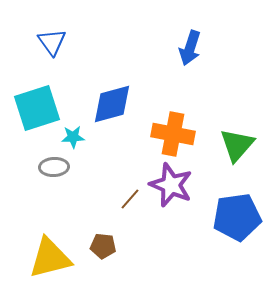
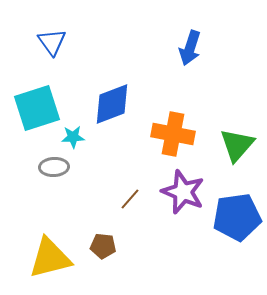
blue diamond: rotated 6 degrees counterclockwise
purple star: moved 12 px right, 7 px down
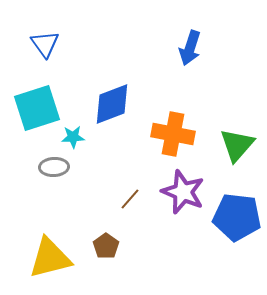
blue triangle: moved 7 px left, 2 px down
blue pentagon: rotated 15 degrees clockwise
brown pentagon: moved 3 px right; rotated 30 degrees clockwise
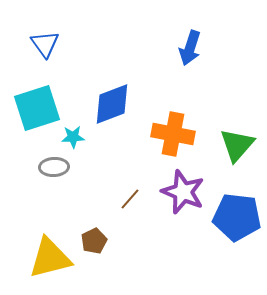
brown pentagon: moved 12 px left, 5 px up; rotated 10 degrees clockwise
